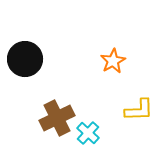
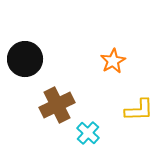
brown cross: moved 13 px up
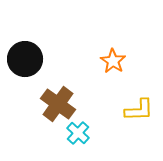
orange star: rotated 10 degrees counterclockwise
brown cross: moved 1 px right, 1 px up; rotated 28 degrees counterclockwise
cyan cross: moved 10 px left
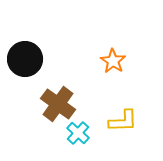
yellow L-shape: moved 16 px left, 11 px down
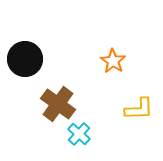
yellow L-shape: moved 16 px right, 12 px up
cyan cross: moved 1 px right, 1 px down
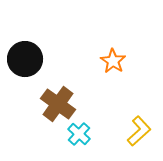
yellow L-shape: moved 22 px down; rotated 40 degrees counterclockwise
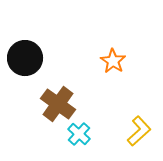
black circle: moved 1 px up
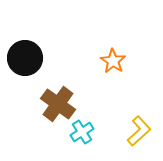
cyan cross: moved 3 px right, 2 px up; rotated 15 degrees clockwise
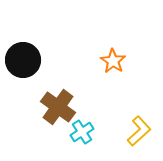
black circle: moved 2 px left, 2 px down
brown cross: moved 3 px down
